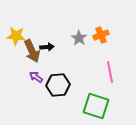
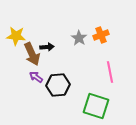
brown arrow: moved 3 px down
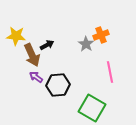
gray star: moved 7 px right, 6 px down
black arrow: moved 2 px up; rotated 24 degrees counterclockwise
brown arrow: moved 1 px down
green square: moved 4 px left, 2 px down; rotated 12 degrees clockwise
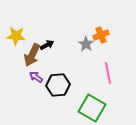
brown arrow: rotated 50 degrees clockwise
pink line: moved 2 px left, 1 px down
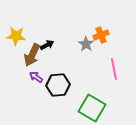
pink line: moved 6 px right, 4 px up
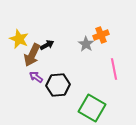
yellow star: moved 3 px right, 3 px down; rotated 18 degrees clockwise
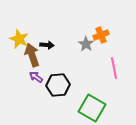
black arrow: rotated 32 degrees clockwise
brown arrow: rotated 135 degrees clockwise
pink line: moved 1 px up
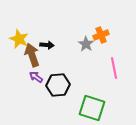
green square: rotated 12 degrees counterclockwise
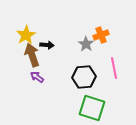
yellow star: moved 7 px right, 4 px up; rotated 18 degrees clockwise
purple arrow: moved 1 px right
black hexagon: moved 26 px right, 8 px up
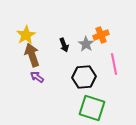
black arrow: moved 17 px right; rotated 64 degrees clockwise
pink line: moved 4 px up
